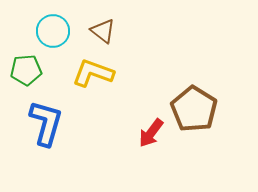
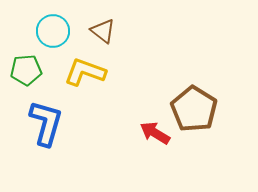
yellow L-shape: moved 8 px left, 1 px up
red arrow: moved 4 px right; rotated 84 degrees clockwise
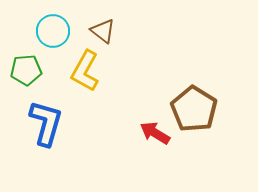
yellow L-shape: moved 1 px up; rotated 81 degrees counterclockwise
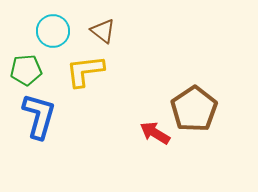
yellow L-shape: rotated 54 degrees clockwise
brown pentagon: rotated 6 degrees clockwise
blue L-shape: moved 7 px left, 7 px up
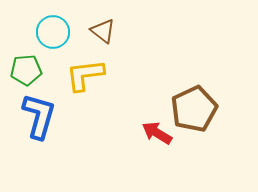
cyan circle: moved 1 px down
yellow L-shape: moved 4 px down
brown pentagon: rotated 9 degrees clockwise
red arrow: moved 2 px right
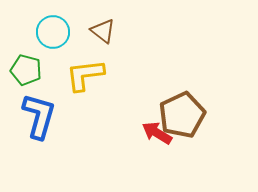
green pentagon: rotated 20 degrees clockwise
brown pentagon: moved 12 px left, 6 px down
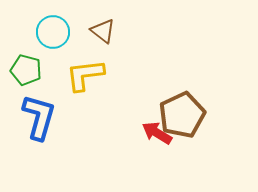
blue L-shape: moved 1 px down
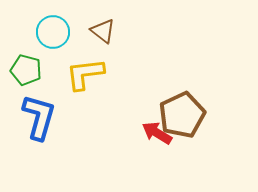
yellow L-shape: moved 1 px up
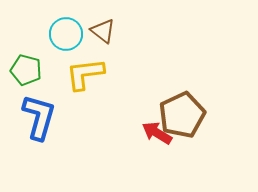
cyan circle: moved 13 px right, 2 px down
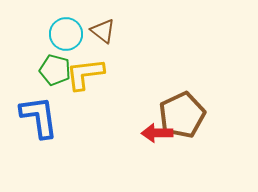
green pentagon: moved 29 px right
blue L-shape: rotated 24 degrees counterclockwise
red arrow: rotated 32 degrees counterclockwise
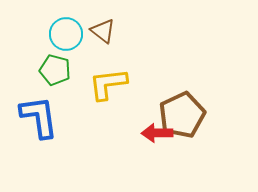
yellow L-shape: moved 23 px right, 10 px down
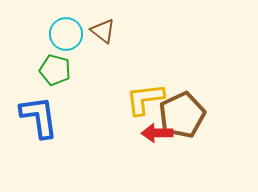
yellow L-shape: moved 37 px right, 15 px down
